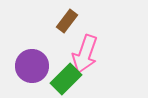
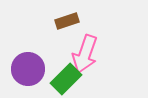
brown rectangle: rotated 35 degrees clockwise
purple circle: moved 4 px left, 3 px down
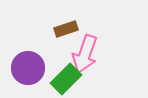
brown rectangle: moved 1 px left, 8 px down
purple circle: moved 1 px up
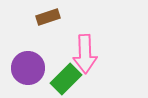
brown rectangle: moved 18 px left, 12 px up
pink arrow: rotated 21 degrees counterclockwise
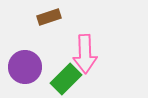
brown rectangle: moved 1 px right
purple circle: moved 3 px left, 1 px up
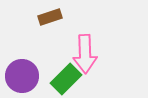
brown rectangle: moved 1 px right
purple circle: moved 3 px left, 9 px down
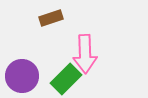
brown rectangle: moved 1 px right, 1 px down
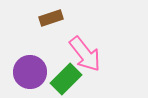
pink arrow: rotated 36 degrees counterclockwise
purple circle: moved 8 px right, 4 px up
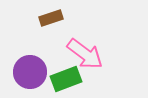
pink arrow: rotated 15 degrees counterclockwise
green rectangle: rotated 24 degrees clockwise
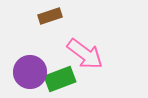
brown rectangle: moved 1 px left, 2 px up
green rectangle: moved 6 px left
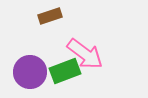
green rectangle: moved 5 px right, 8 px up
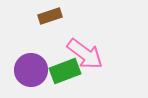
purple circle: moved 1 px right, 2 px up
